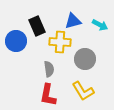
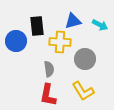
black rectangle: rotated 18 degrees clockwise
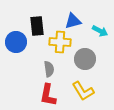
cyan arrow: moved 6 px down
blue circle: moved 1 px down
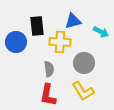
cyan arrow: moved 1 px right, 1 px down
gray circle: moved 1 px left, 4 px down
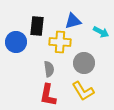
black rectangle: rotated 12 degrees clockwise
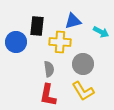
gray circle: moved 1 px left, 1 px down
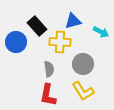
black rectangle: rotated 48 degrees counterclockwise
